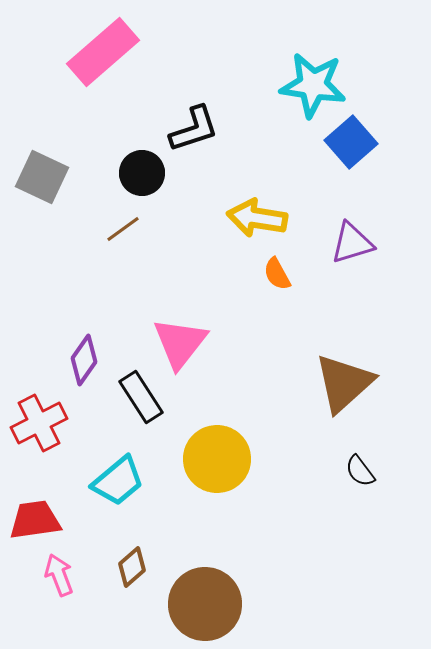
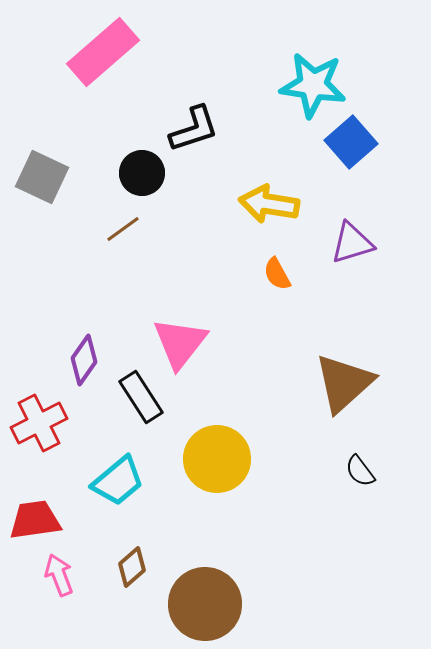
yellow arrow: moved 12 px right, 14 px up
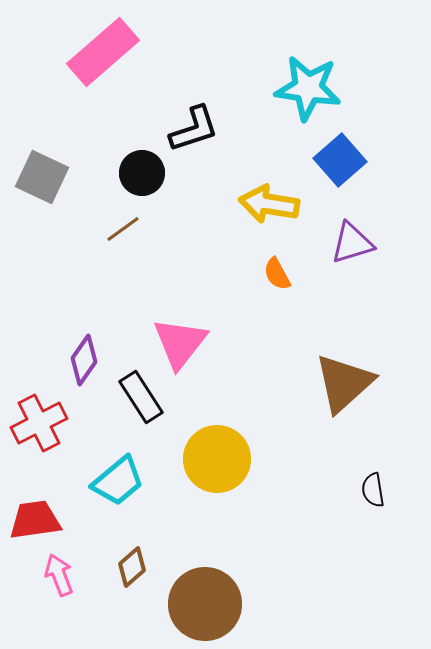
cyan star: moved 5 px left, 3 px down
blue square: moved 11 px left, 18 px down
black semicircle: moved 13 px right, 19 px down; rotated 28 degrees clockwise
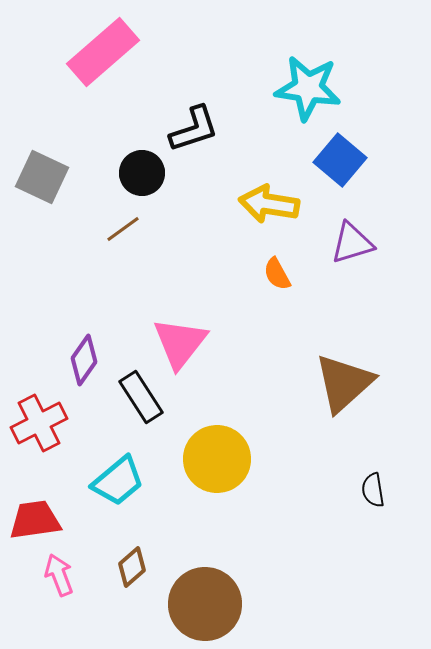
blue square: rotated 9 degrees counterclockwise
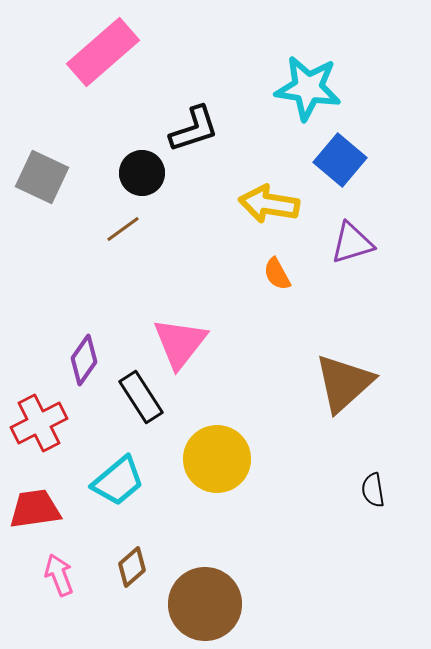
red trapezoid: moved 11 px up
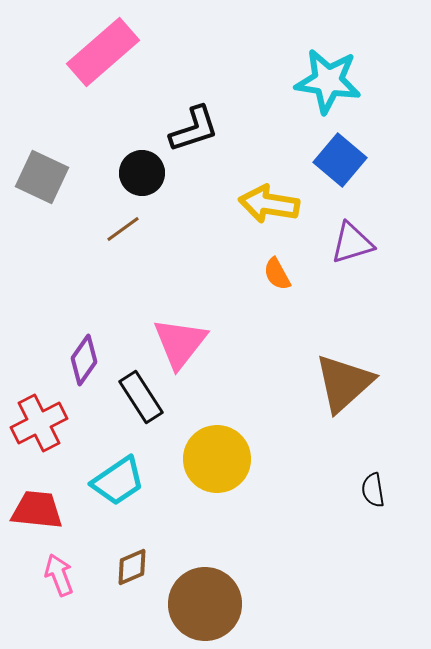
cyan star: moved 20 px right, 7 px up
cyan trapezoid: rotated 6 degrees clockwise
red trapezoid: moved 2 px right, 1 px down; rotated 14 degrees clockwise
brown diamond: rotated 18 degrees clockwise
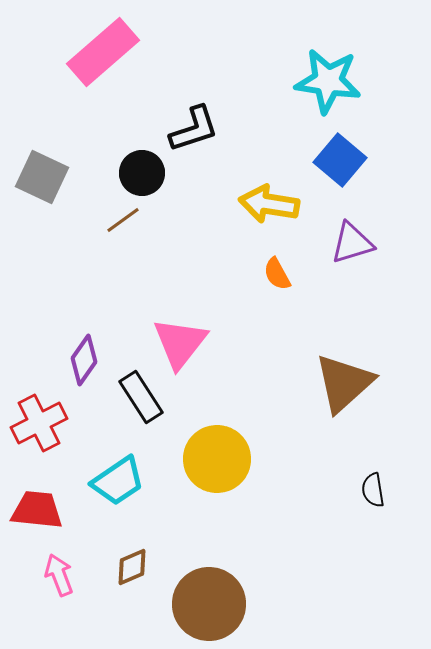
brown line: moved 9 px up
brown circle: moved 4 px right
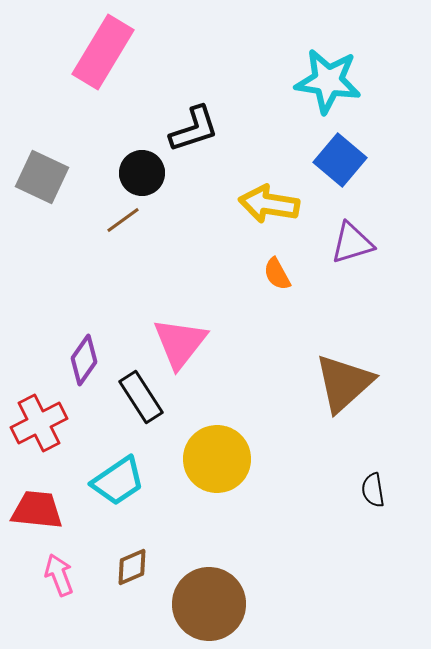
pink rectangle: rotated 18 degrees counterclockwise
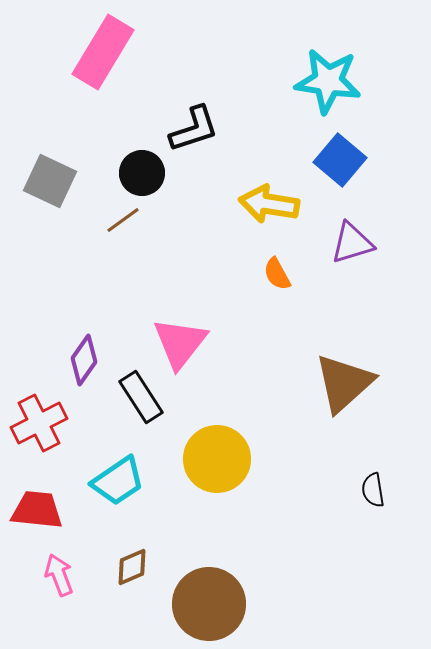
gray square: moved 8 px right, 4 px down
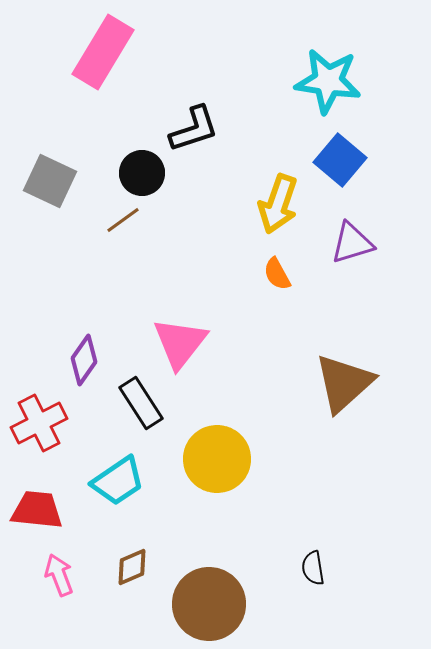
yellow arrow: moved 9 px right; rotated 80 degrees counterclockwise
black rectangle: moved 6 px down
black semicircle: moved 60 px left, 78 px down
